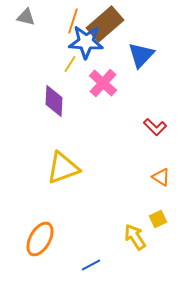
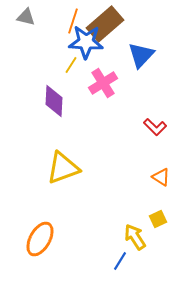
yellow line: moved 1 px right, 1 px down
pink cross: rotated 16 degrees clockwise
blue line: moved 29 px right, 4 px up; rotated 30 degrees counterclockwise
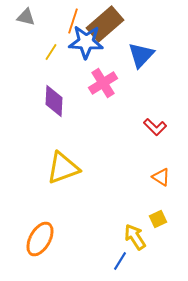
yellow line: moved 20 px left, 13 px up
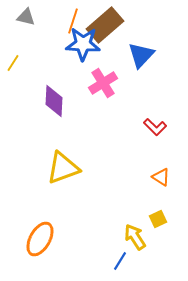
brown rectangle: moved 1 px down
blue star: moved 3 px left, 2 px down
yellow line: moved 38 px left, 11 px down
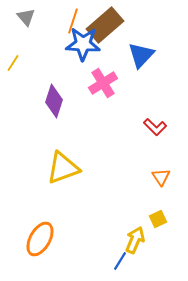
gray triangle: rotated 36 degrees clockwise
purple diamond: rotated 16 degrees clockwise
orange triangle: rotated 24 degrees clockwise
yellow arrow: moved 3 px down; rotated 56 degrees clockwise
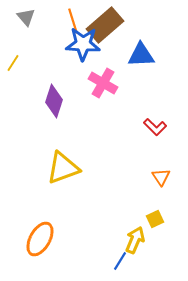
orange line: rotated 35 degrees counterclockwise
blue triangle: rotated 44 degrees clockwise
pink cross: rotated 28 degrees counterclockwise
yellow square: moved 3 px left
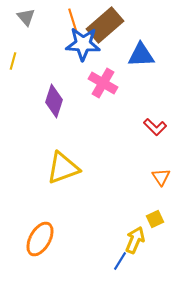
yellow line: moved 2 px up; rotated 18 degrees counterclockwise
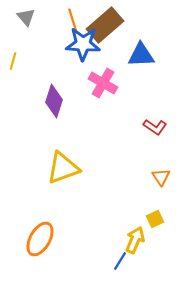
red L-shape: rotated 10 degrees counterclockwise
